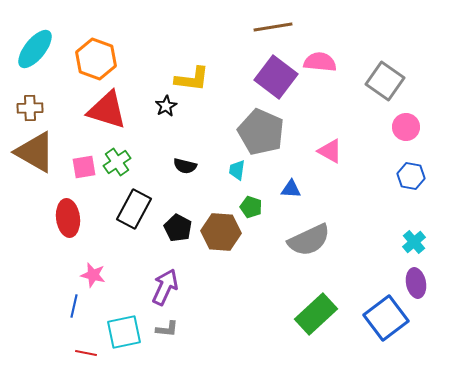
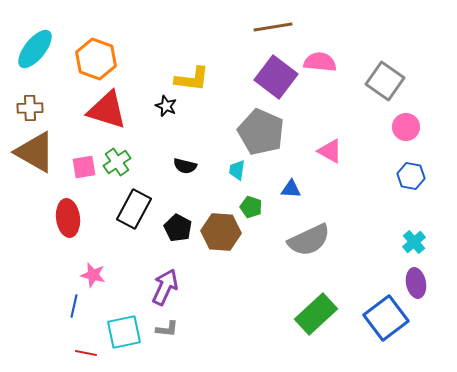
black star: rotated 20 degrees counterclockwise
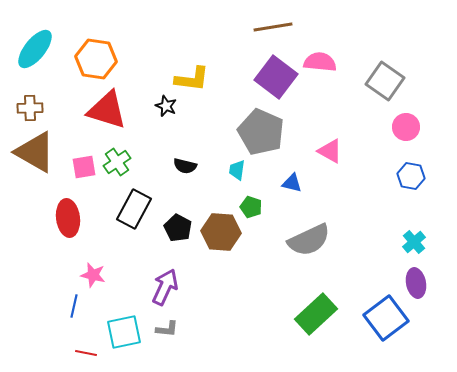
orange hexagon: rotated 12 degrees counterclockwise
blue triangle: moved 1 px right, 6 px up; rotated 10 degrees clockwise
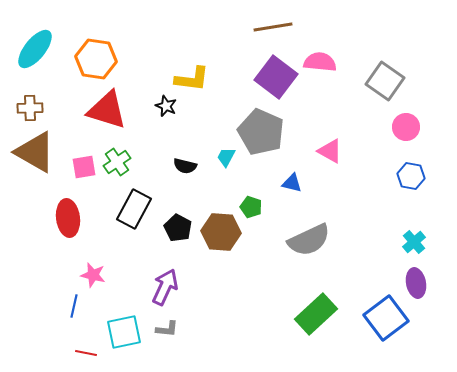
cyan trapezoid: moved 11 px left, 13 px up; rotated 20 degrees clockwise
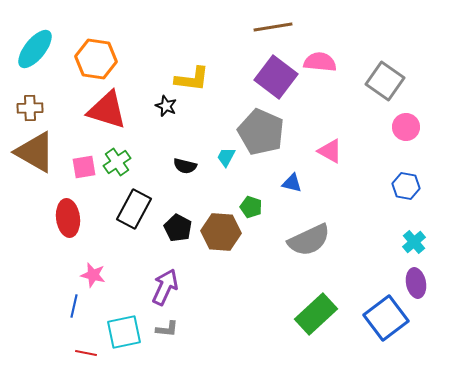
blue hexagon: moved 5 px left, 10 px down
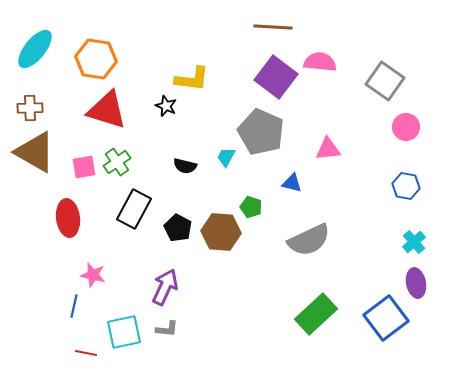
brown line: rotated 12 degrees clockwise
pink triangle: moved 2 px left, 2 px up; rotated 36 degrees counterclockwise
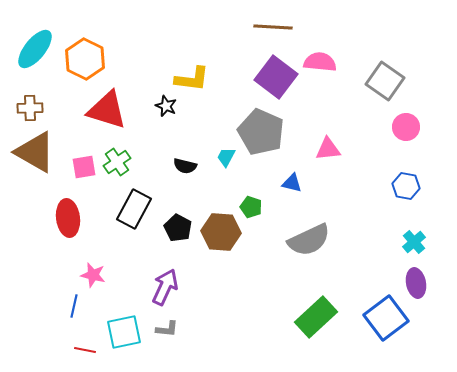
orange hexagon: moved 11 px left; rotated 18 degrees clockwise
green rectangle: moved 3 px down
red line: moved 1 px left, 3 px up
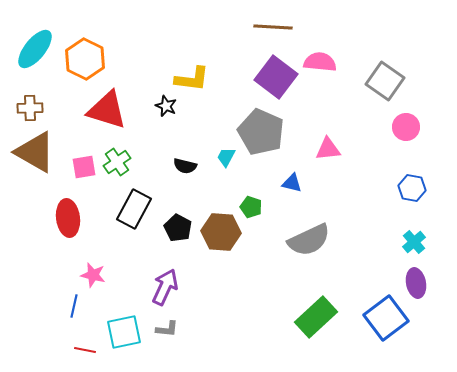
blue hexagon: moved 6 px right, 2 px down
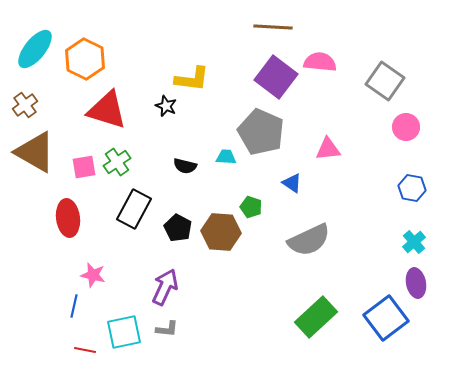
brown cross: moved 5 px left, 3 px up; rotated 35 degrees counterclockwise
cyan trapezoid: rotated 65 degrees clockwise
blue triangle: rotated 20 degrees clockwise
